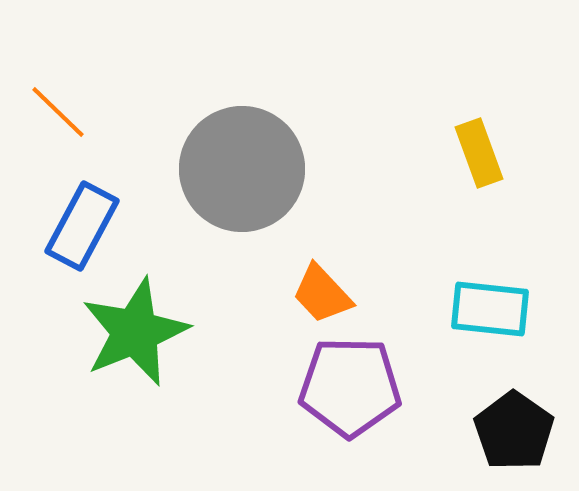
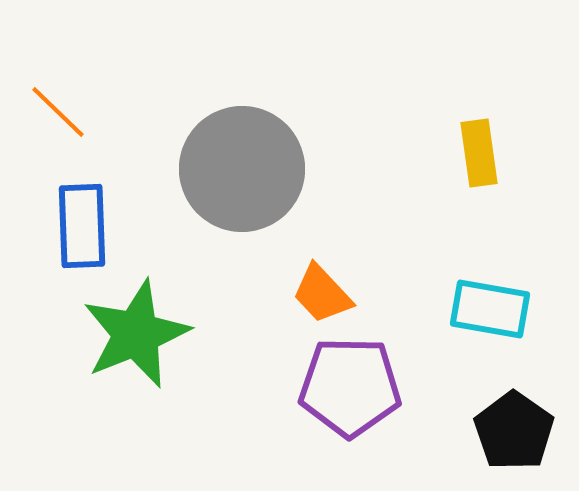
yellow rectangle: rotated 12 degrees clockwise
blue rectangle: rotated 30 degrees counterclockwise
cyan rectangle: rotated 4 degrees clockwise
green star: moved 1 px right, 2 px down
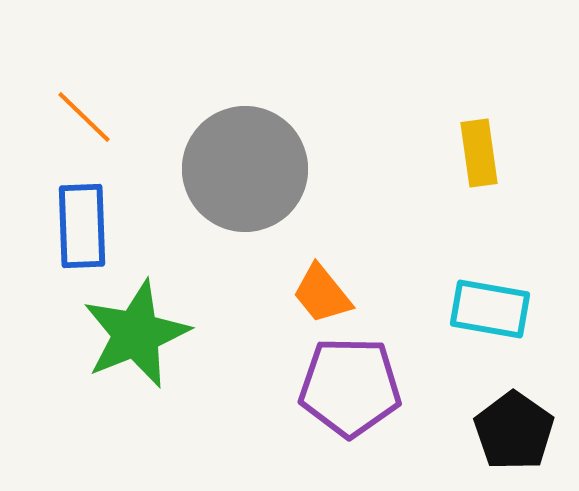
orange line: moved 26 px right, 5 px down
gray circle: moved 3 px right
orange trapezoid: rotated 4 degrees clockwise
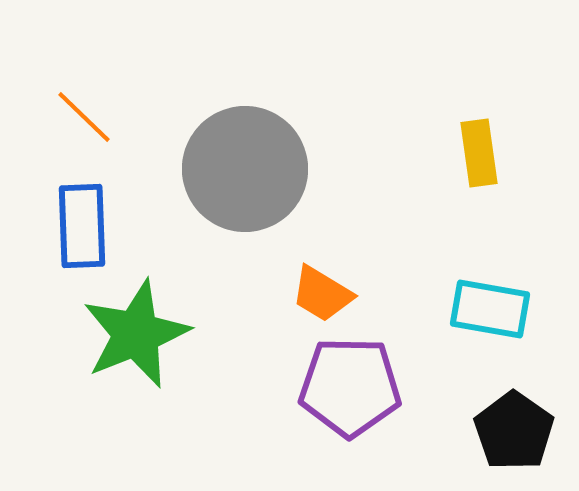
orange trapezoid: rotated 20 degrees counterclockwise
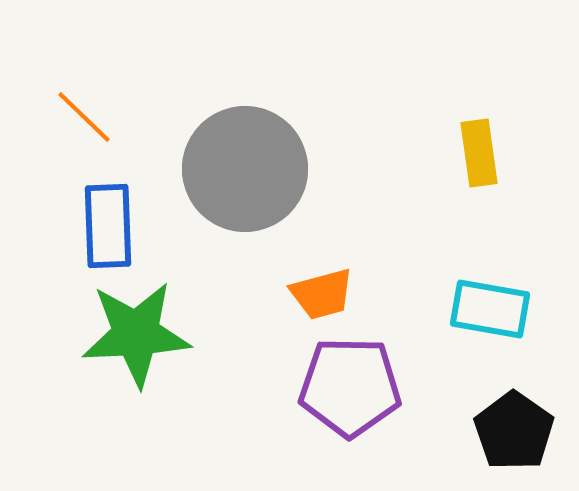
blue rectangle: moved 26 px right
orange trapezoid: rotated 46 degrees counterclockwise
green star: rotated 19 degrees clockwise
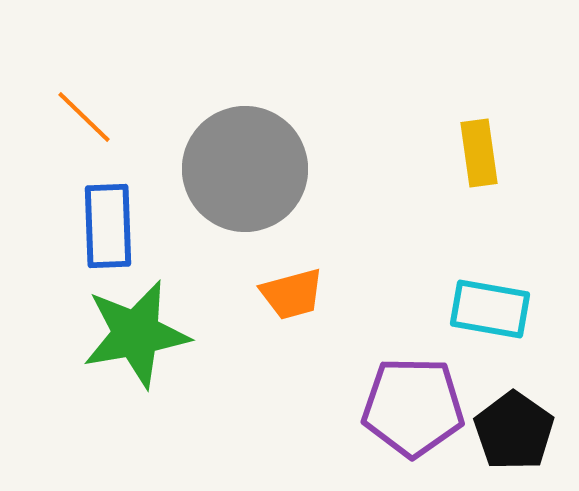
orange trapezoid: moved 30 px left
green star: rotated 7 degrees counterclockwise
purple pentagon: moved 63 px right, 20 px down
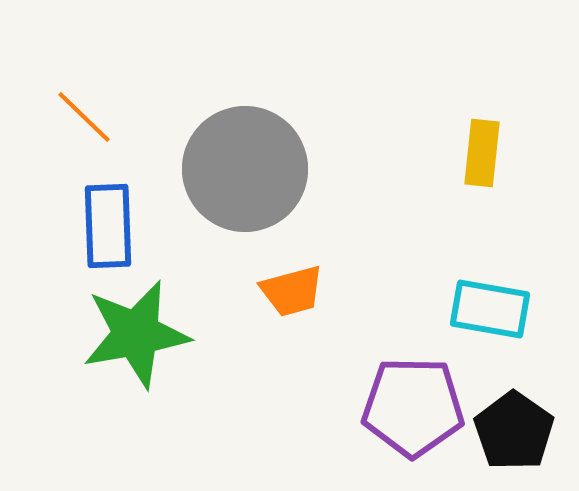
yellow rectangle: moved 3 px right; rotated 14 degrees clockwise
orange trapezoid: moved 3 px up
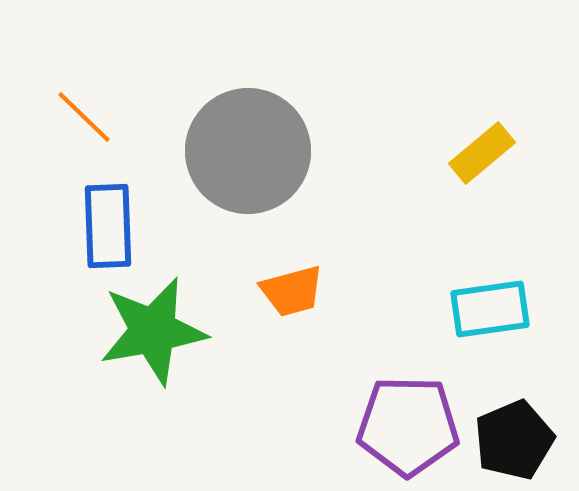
yellow rectangle: rotated 44 degrees clockwise
gray circle: moved 3 px right, 18 px up
cyan rectangle: rotated 18 degrees counterclockwise
green star: moved 17 px right, 3 px up
purple pentagon: moved 5 px left, 19 px down
black pentagon: moved 9 px down; rotated 14 degrees clockwise
